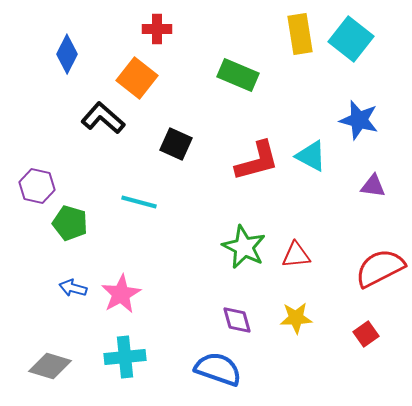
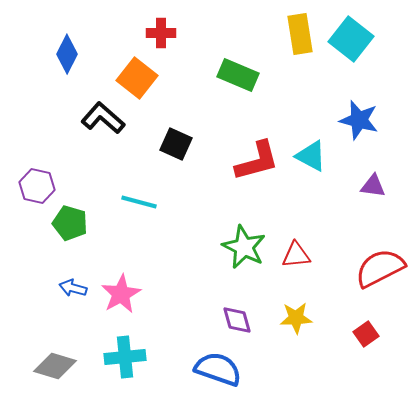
red cross: moved 4 px right, 4 px down
gray diamond: moved 5 px right
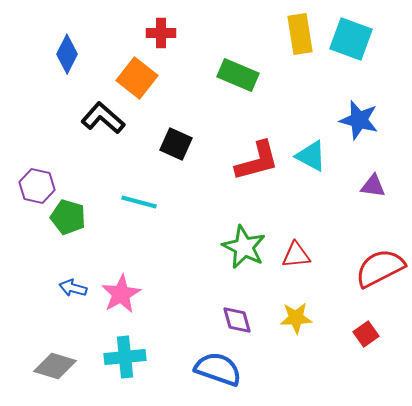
cyan square: rotated 18 degrees counterclockwise
green pentagon: moved 2 px left, 6 px up
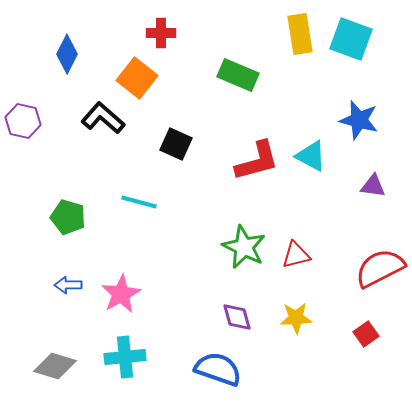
purple hexagon: moved 14 px left, 65 px up
red triangle: rotated 8 degrees counterclockwise
blue arrow: moved 5 px left, 3 px up; rotated 16 degrees counterclockwise
purple diamond: moved 3 px up
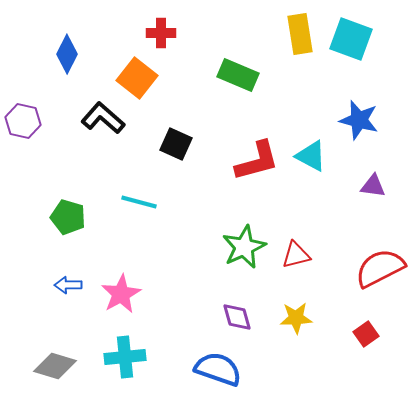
green star: rotated 21 degrees clockwise
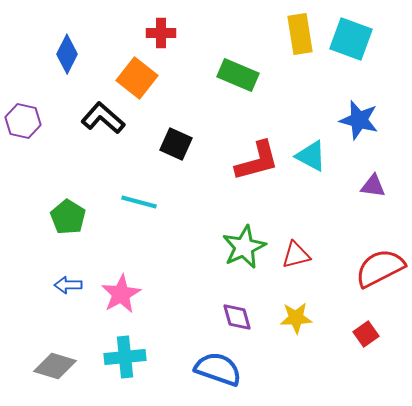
green pentagon: rotated 16 degrees clockwise
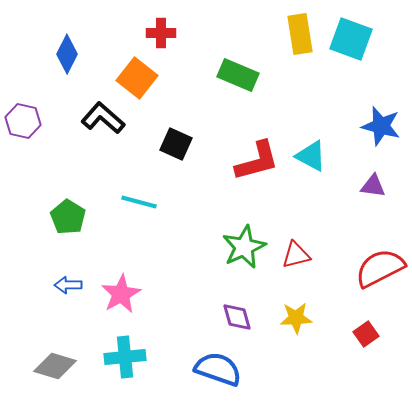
blue star: moved 22 px right, 6 px down
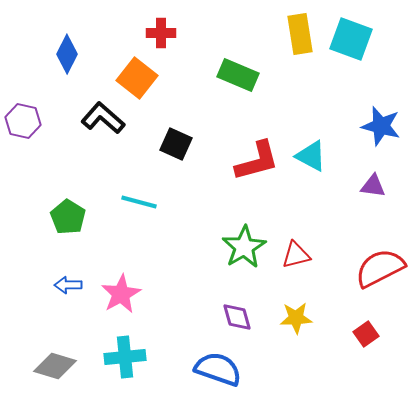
green star: rotated 6 degrees counterclockwise
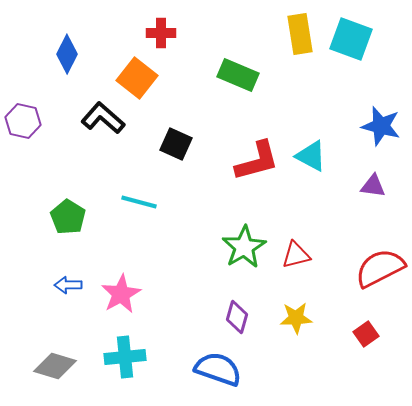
purple diamond: rotated 32 degrees clockwise
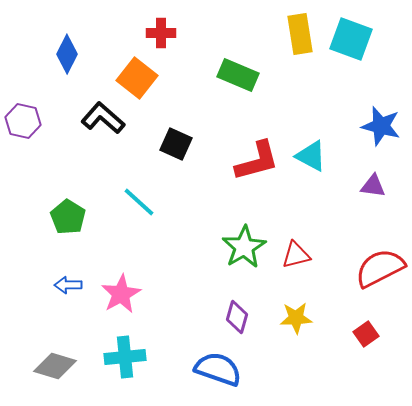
cyan line: rotated 27 degrees clockwise
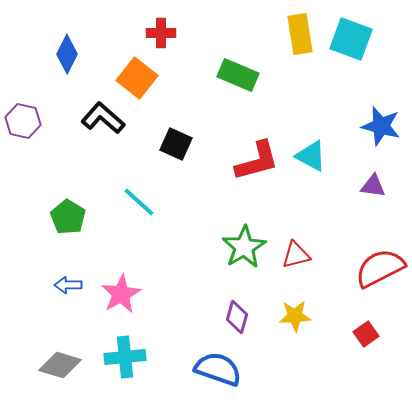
yellow star: moved 1 px left, 2 px up
gray diamond: moved 5 px right, 1 px up
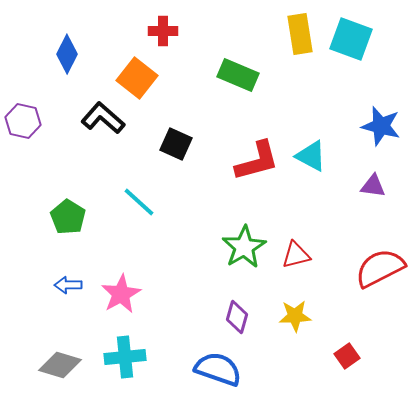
red cross: moved 2 px right, 2 px up
red square: moved 19 px left, 22 px down
